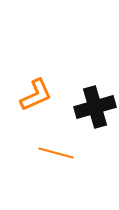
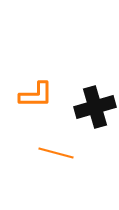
orange L-shape: rotated 24 degrees clockwise
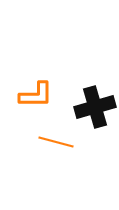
orange line: moved 11 px up
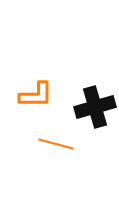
orange line: moved 2 px down
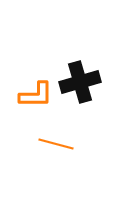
black cross: moved 15 px left, 25 px up
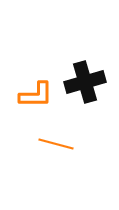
black cross: moved 5 px right
